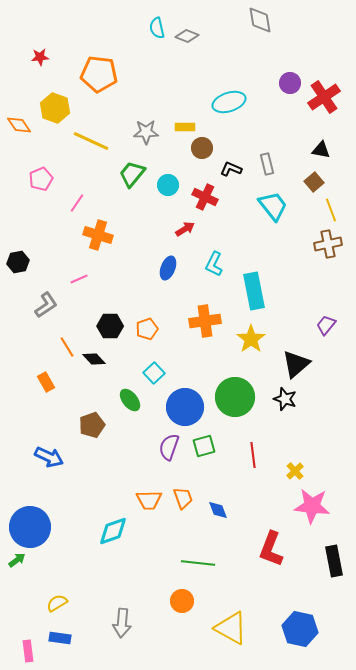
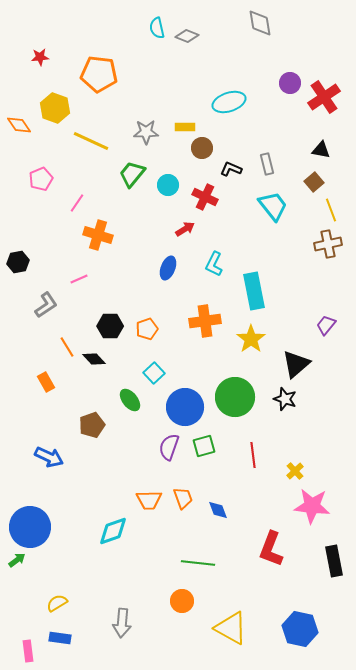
gray diamond at (260, 20): moved 3 px down
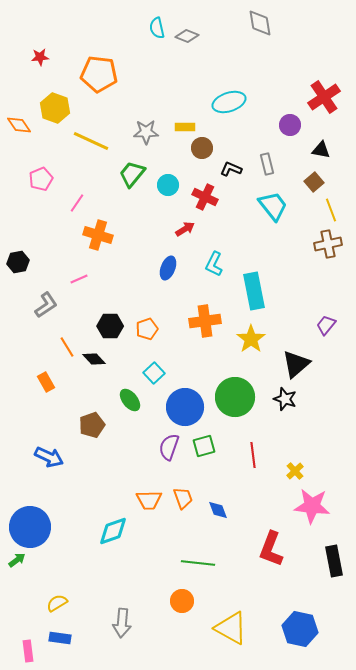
purple circle at (290, 83): moved 42 px down
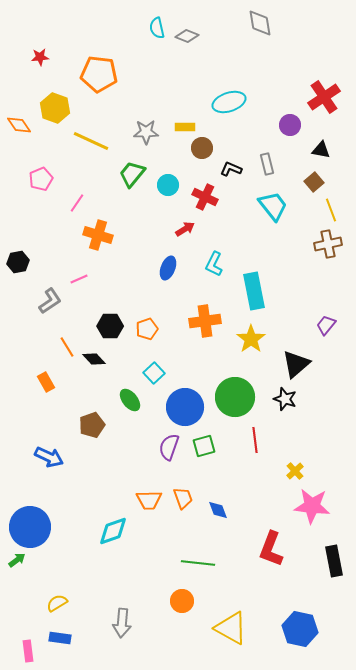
gray L-shape at (46, 305): moved 4 px right, 4 px up
red line at (253, 455): moved 2 px right, 15 px up
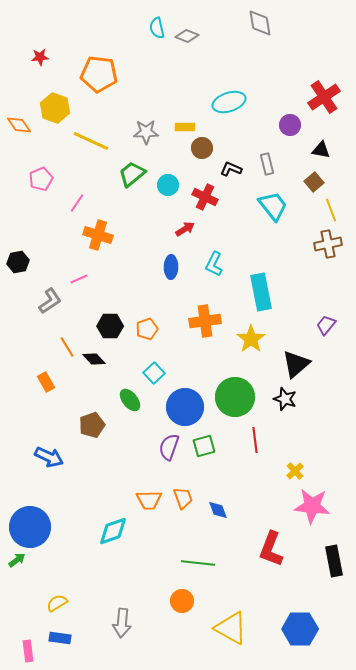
green trapezoid at (132, 174): rotated 12 degrees clockwise
blue ellipse at (168, 268): moved 3 px right, 1 px up; rotated 20 degrees counterclockwise
cyan rectangle at (254, 291): moved 7 px right, 1 px down
blue hexagon at (300, 629): rotated 12 degrees counterclockwise
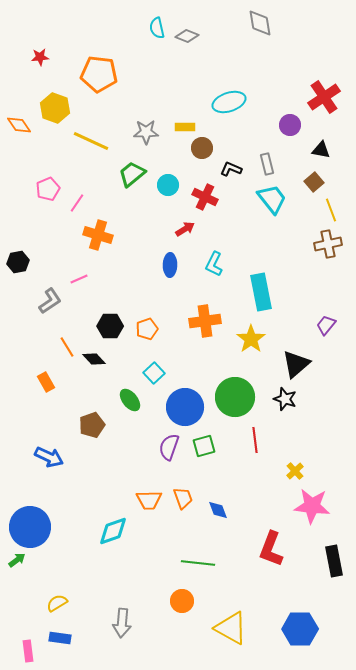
pink pentagon at (41, 179): moved 7 px right, 10 px down
cyan trapezoid at (273, 206): moved 1 px left, 7 px up
blue ellipse at (171, 267): moved 1 px left, 2 px up
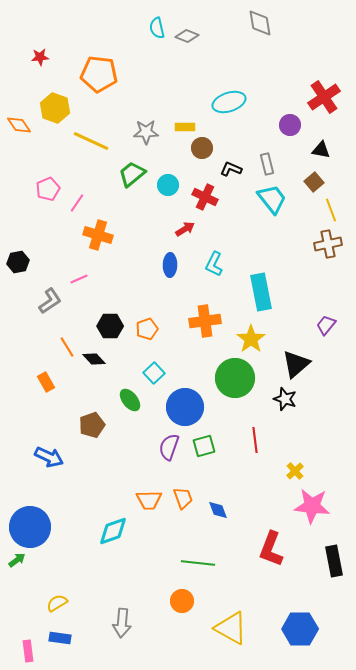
green circle at (235, 397): moved 19 px up
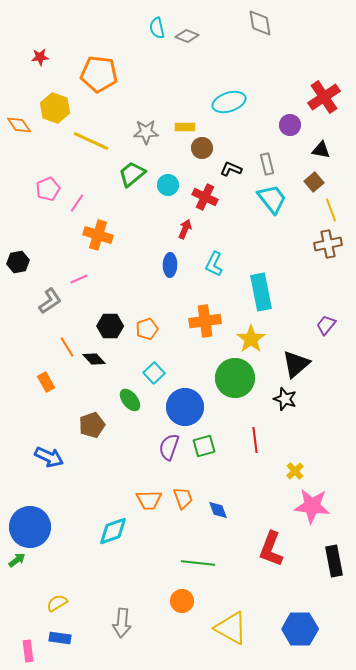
red arrow at (185, 229): rotated 36 degrees counterclockwise
